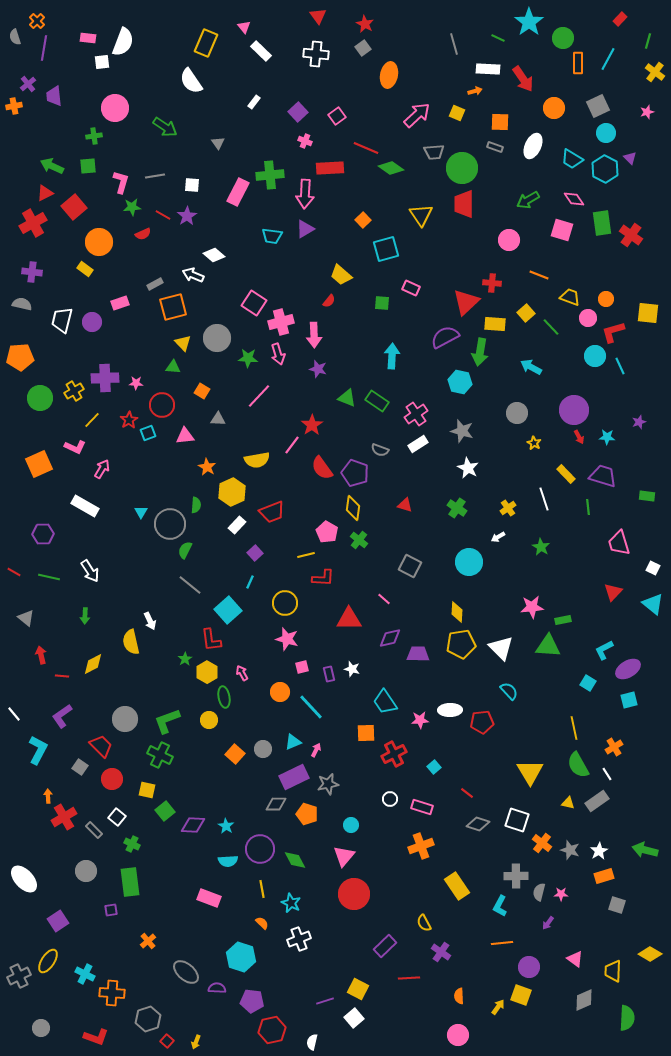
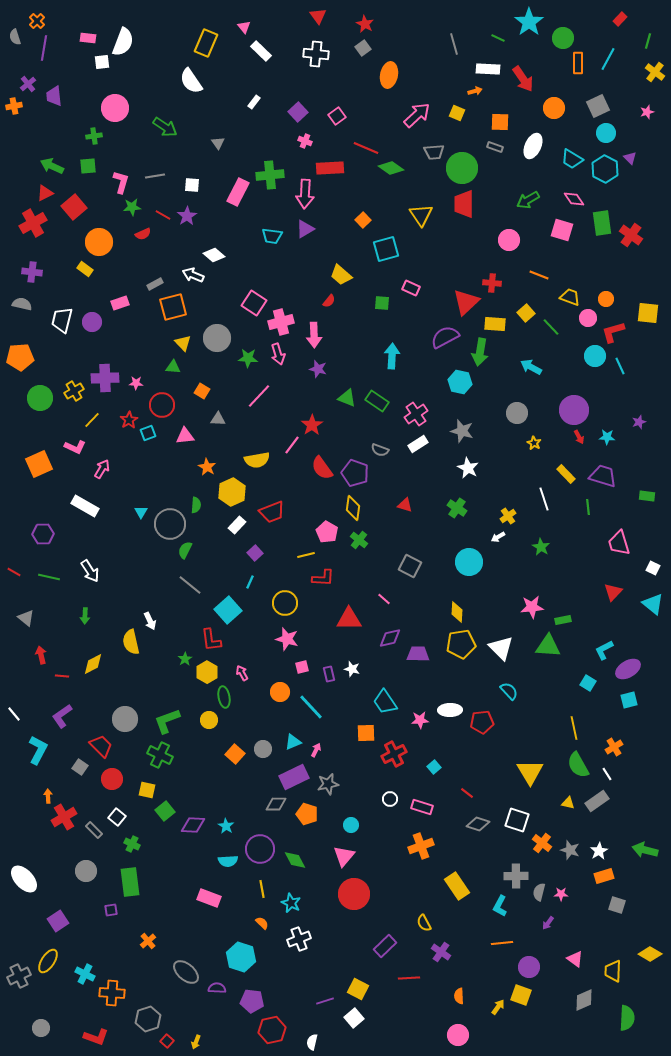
yellow cross at (508, 508): moved 8 px down
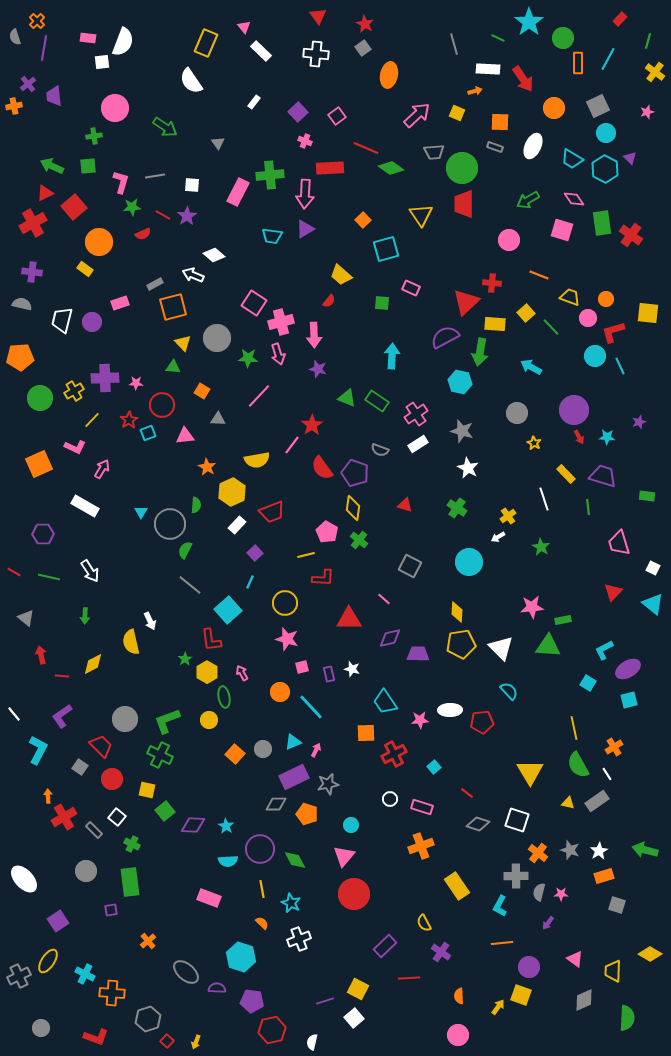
orange cross at (542, 843): moved 4 px left, 10 px down
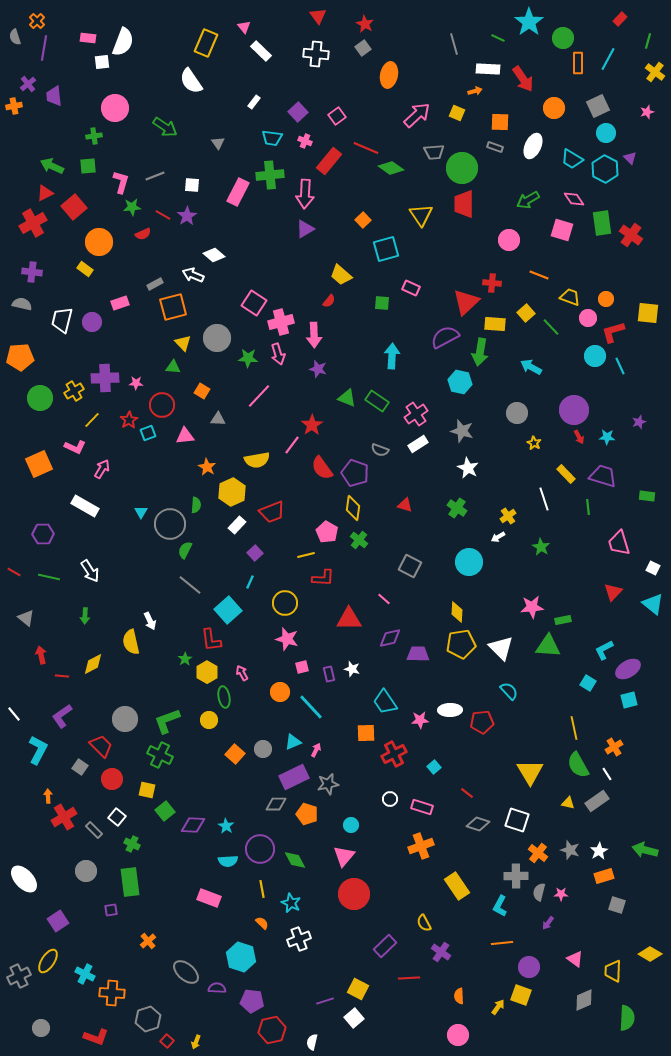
red rectangle at (330, 168): moved 1 px left, 7 px up; rotated 48 degrees counterclockwise
gray line at (155, 176): rotated 12 degrees counterclockwise
cyan trapezoid at (272, 236): moved 98 px up
